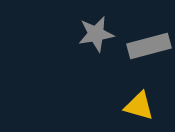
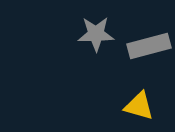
gray star: rotated 9 degrees clockwise
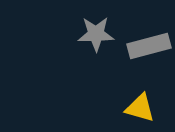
yellow triangle: moved 1 px right, 2 px down
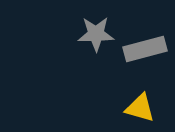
gray rectangle: moved 4 px left, 3 px down
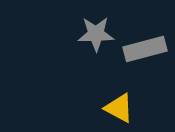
yellow triangle: moved 21 px left; rotated 12 degrees clockwise
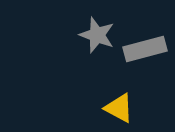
gray star: moved 1 px right, 1 px down; rotated 21 degrees clockwise
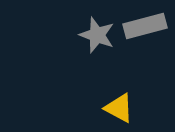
gray rectangle: moved 23 px up
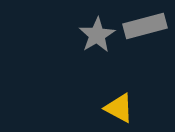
gray star: rotated 21 degrees clockwise
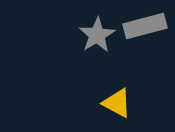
yellow triangle: moved 2 px left, 5 px up
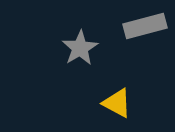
gray star: moved 17 px left, 13 px down
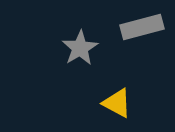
gray rectangle: moved 3 px left, 1 px down
